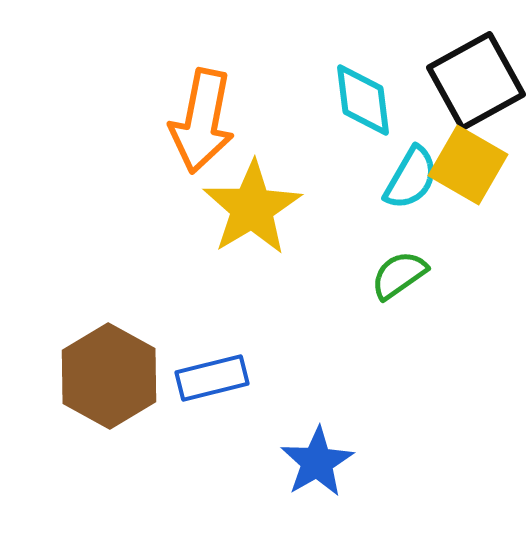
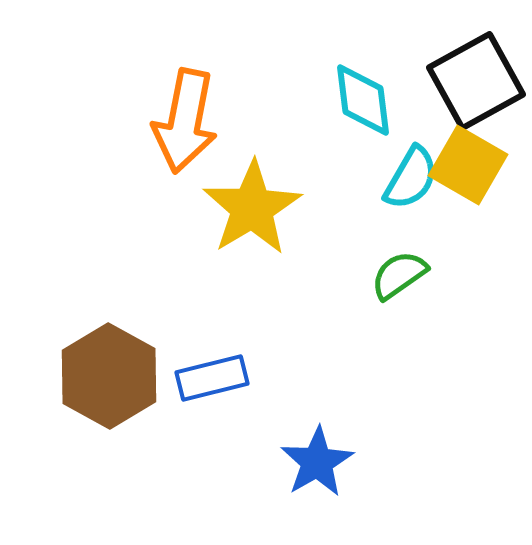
orange arrow: moved 17 px left
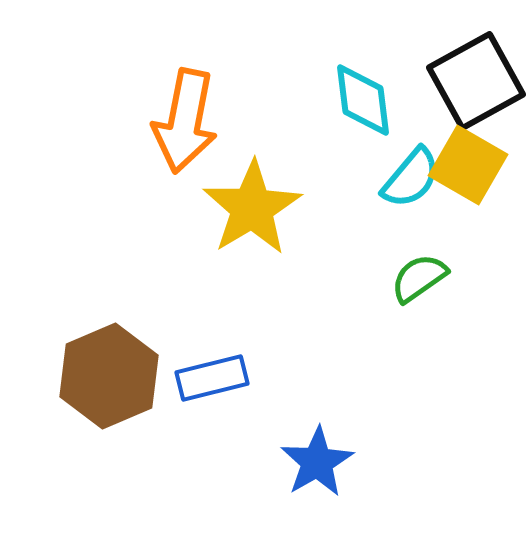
cyan semicircle: rotated 10 degrees clockwise
green semicircle: moved 20 px right, 3 px down
brown hexagon: rotated 8 degrees clockwise
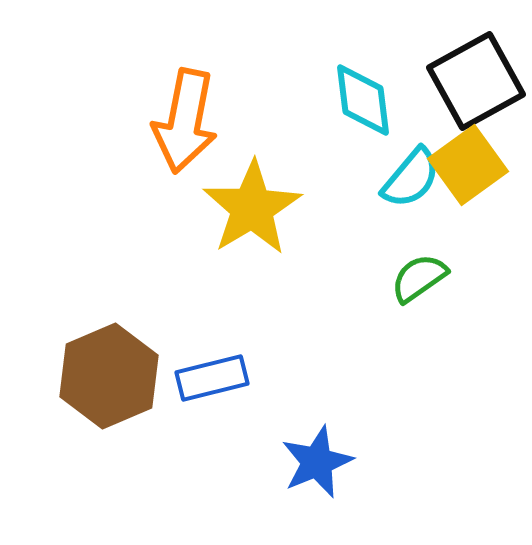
yellow square: rotated 24 degrees clockwise
blue star: rotated 8 degrees clockwise
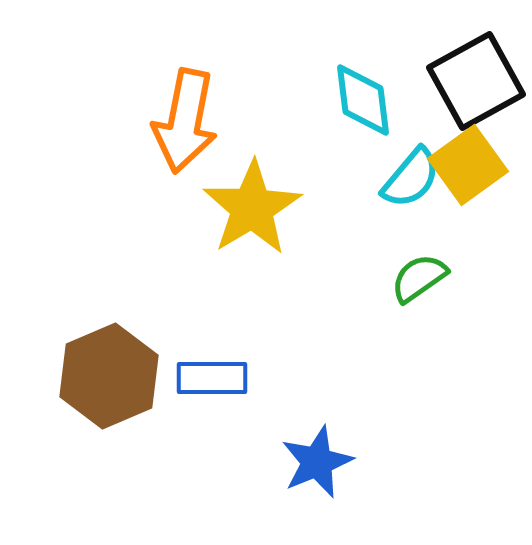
blue rectangle: rotated 14 degrees clockwise
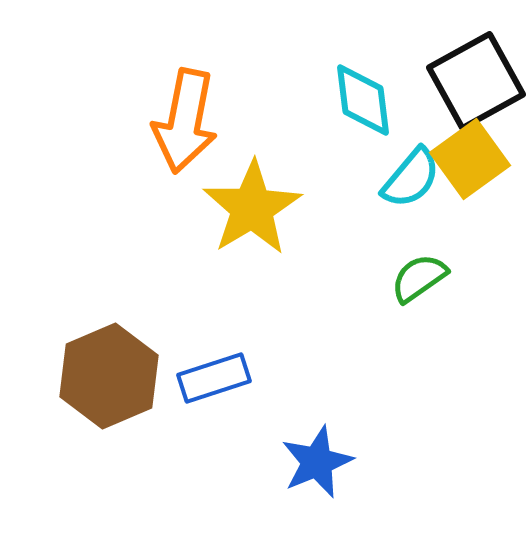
yellow square: moved 2 px right, 6 px up
blue rectangle: moved 2 px right; rotated 18 degrees counterclockwise
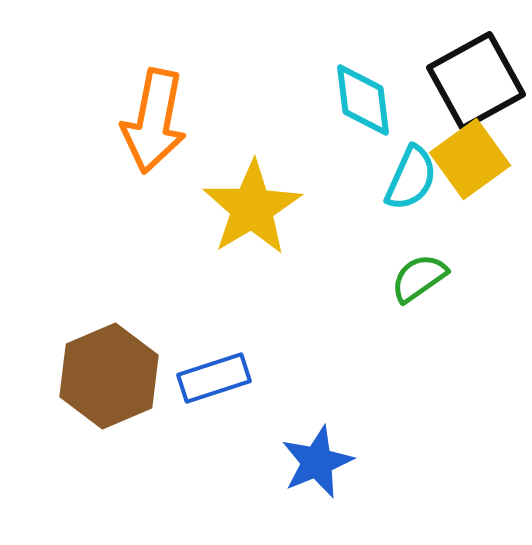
orange arrow: moved 31 px left
cyan semicircle: rotated 16 degrees counterclockwise
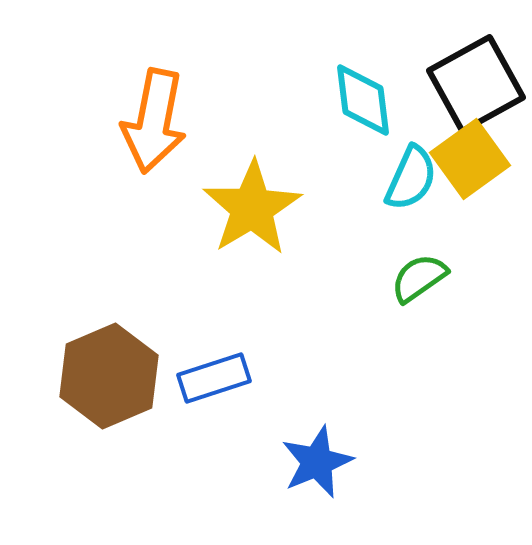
black square: moved 3 px down
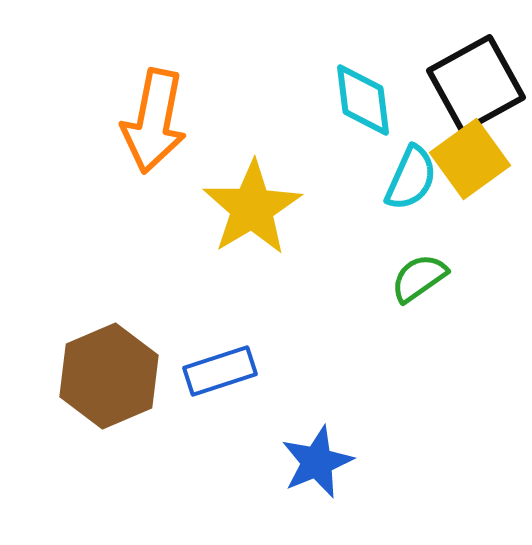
blue rectangle: moved 6 px right, 7 px up
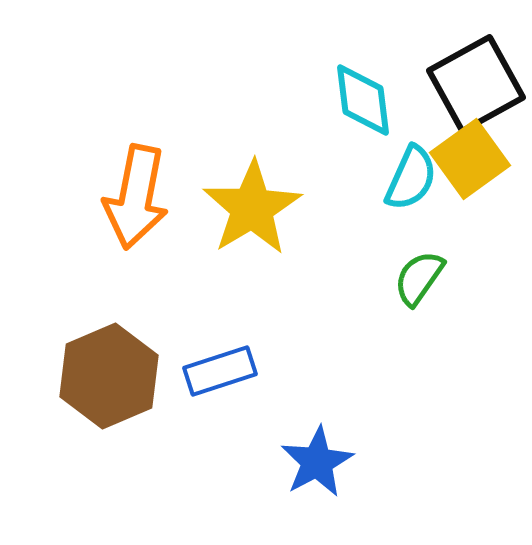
orange arrow: moved 18 px left, 76 px down
green semicircle: rotated 20 degrees counterclockwise
blue star: rotated 6 degrees counterclockwise
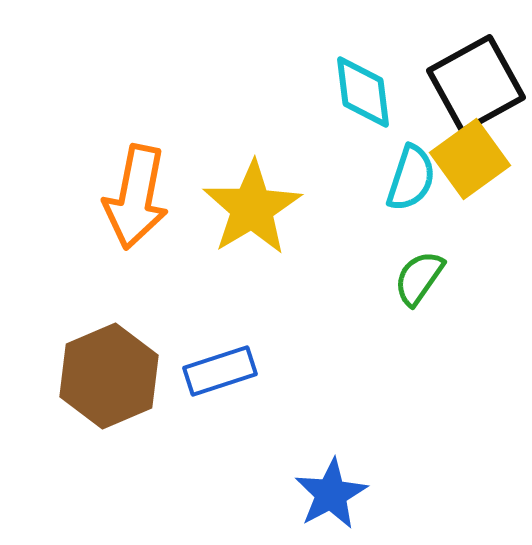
cyan diamond: moved 8 px up
cyan semicircle: rotated 6 degrees counterclockwise
blue star: moved 14 px right, 32 px down
